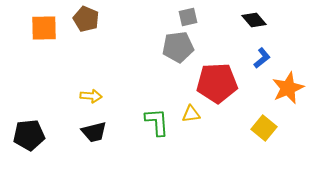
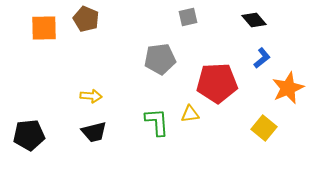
gray pentagon: moved 18 px left, 12 px down
yellow triangle: moved 1 px left
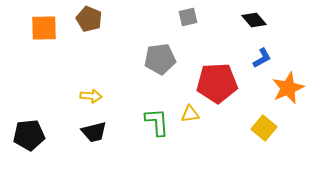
brown pentagon: moved 3 px right
blue L-shape: rotated 10 degrees clockwise
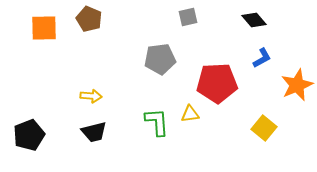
orange star: moved 9 px right, 3 px up
black pentagon: rotated 16 degrees counterclockwise
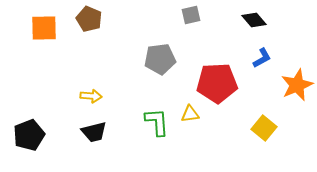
gray square: moved 3 px right, 2 px up
